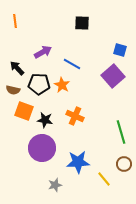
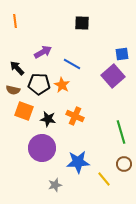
blue square: moved 2 px right, 4 px down; rotated 24 degrees counterclockwise
black star: moved 3 px right, 1 px up
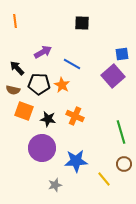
blue star: moved 2 px left, 1 px up
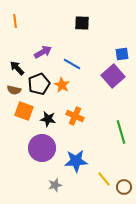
black pentagon: rotated 25 degrees counterclockwise
brown semicircle: moved 1 px right
brown circle: moved 23 px down
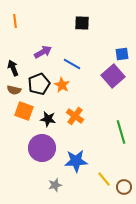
black arrow: moved 4 px left; rotated 21 degrees clockwise
orange cross: rotated 12 degrees clockwise
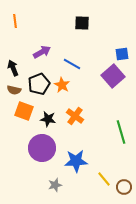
purple arrow: moved 1 px left
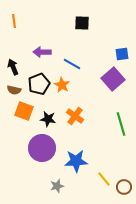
orange line: moved 1 px left
purple arrow: rotated 150 degrees counterclockwise
black arrow: moved 1 px up
purple square: moved 3 px down
green line: moved 8 px up
gray star: moved 2 px right, 1 px down
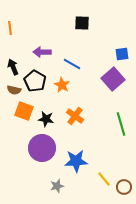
orange line: moved 4 px left, 7 px down
black pentagon: moved 4 px left, 3 px up; rotated 20 degrees counterclockwise
black star: moved 2 px left
